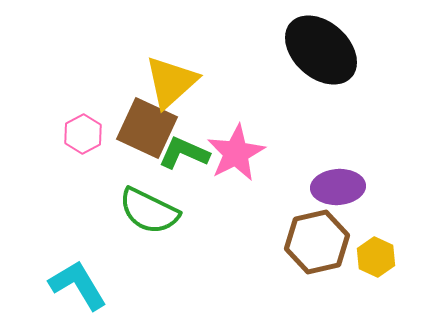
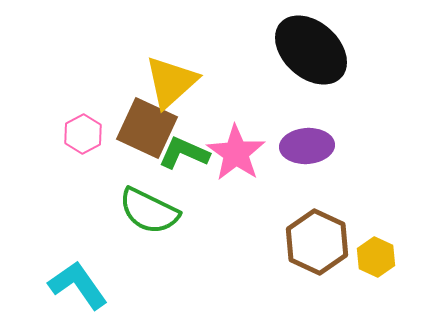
black ellipse: moved 10 px left
pink star: rotated 10 degrees counterclockwise
purple ellipse: moved 31 px left, 41 px up
brown hexagon: rotated 22 degrees counterclockwise
cyan L-shape: rotated 4 degrees counterclockwise
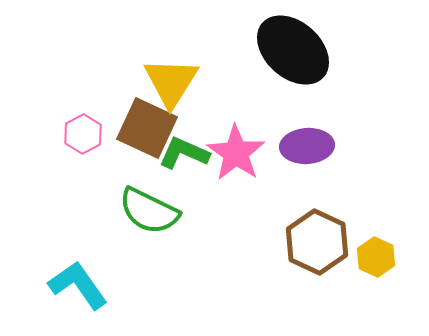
black ellipse: moved 18 px left
yellow triangle: rotated 16 degrees counterclockwise
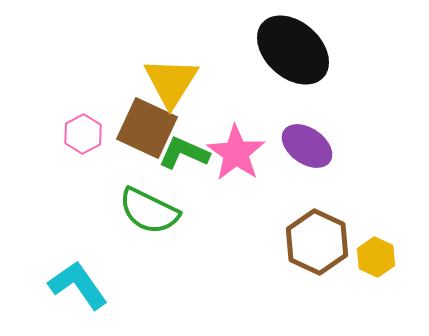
purple ellipse: rotated 39 degrees clockwise
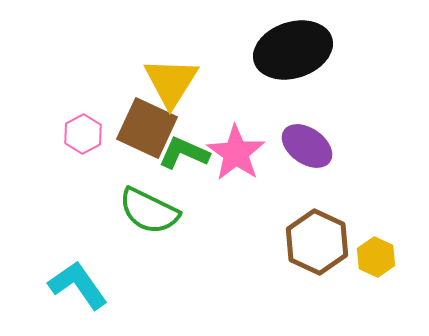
black ellipse: rotated 60 degrees counterclockwise
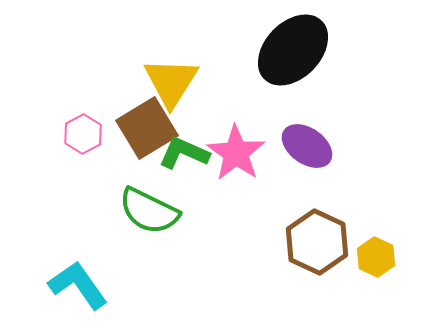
black ellipse: rotated 28 degrees counterclockwise
brown square: rotated 34 degrees clockwise
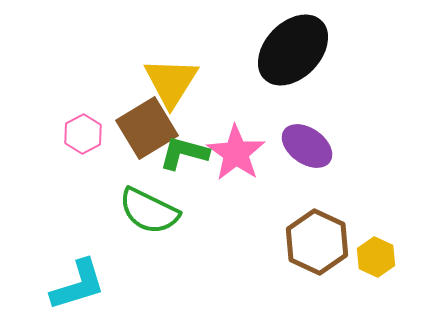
green L-shape: rotated 9 degrees counterclockwise
cyan L-shape: rotated 108 degrees clockwise
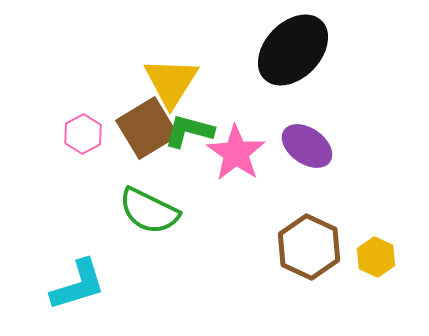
green L-shape: moved 5 px right, 22 px up
brown hexagon: moved 8 px left, 5 px down
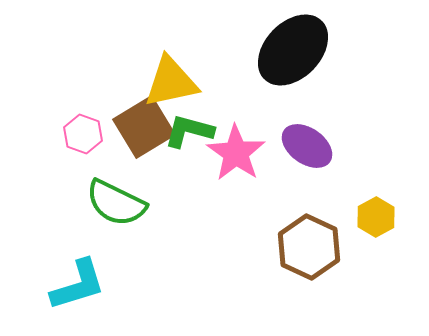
yellow triangle: rotated 46 degrees clockwise
brown square: moved 3 px left, 1 px up
pink hexagon: rotated 12 degrees counterclockwise
green semicircle: moved 33 px left, 8 px up
yellow hexagon: moved 40 px up; rotated 6 degrees clockwise
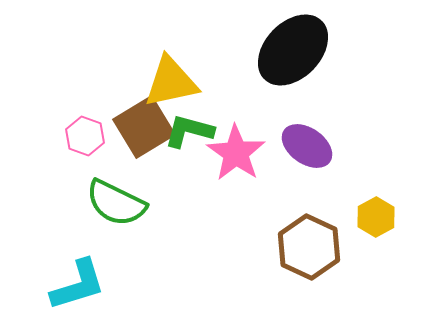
pink hexagon: moved 2 px right, 2 px down
